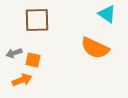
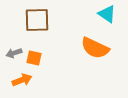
orange square: moved 1 px right, 2 px up
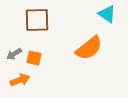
orange semicircle: moved 6 px left; rotated 64 degrees counterclockwise
gray arrow: moved 1 px down; rotated 14 degrees counterclockwise
orange arrow: moved 2 px left
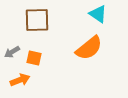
cyan triangle: moved 9 px left
gray arrow: moved 2 px left, 2 px up
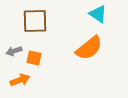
brown square: moved 2 px left, 1 px down
gray arrow: moved 2 px right, 1 px up; rotated 14 degrees clockwise
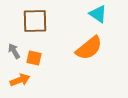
gray arrow: rotated 77 degrees clockwise
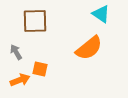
cyan triangle: moved 3 px right
gray arrow: moved 2 px right, 1 px down
orange square: moved 6 px right, 11 px down
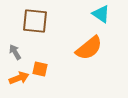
brown square: rotated 8 degrees clockwise
gray arrow: moved 1 px left
orange arrow: moved 1 px left, 2 px up
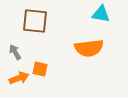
cyan triangle: rotated 24 degrees counterclockwise
orange semicircle: rotated 32 degrees clockwise
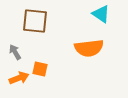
cyan triangle: rotated 24 degrees clockwise
